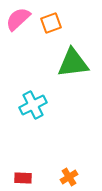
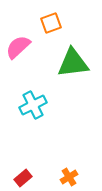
pink semicircle: moved 28 px down
red rectangle: rotated 42 degrees counterclockwise
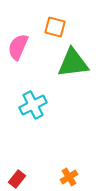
orange square: moved 4 px right, 4 px down; rotated 35 degrees clockwise
pink semicircle: rotated 24 degrees counterclockwise
red rectangle: moved 6 px left, 1 px down; rotated 12 degrees counterclockwise
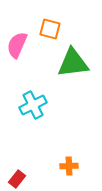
orange square: moved 5 px left, 2 px down
pink semicircle: moved 1 px left, 2 px up
orange cross: moved 11 px up; rotated 30 degrees clockwise
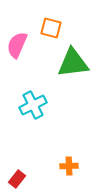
orange square: moved 1 px right, 1 px up
